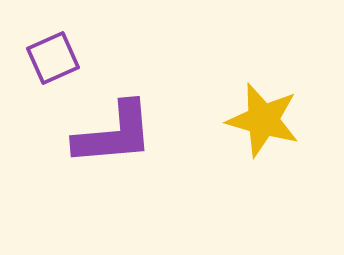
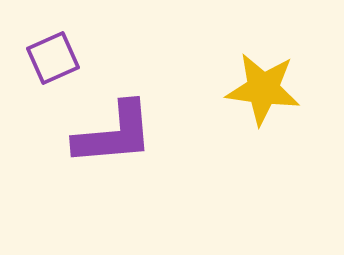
yellow star: moved 31 px up; rotated 8 degrees counterclockwise
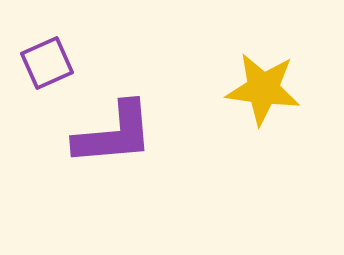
purple square: moved 6 px left, 5 px down
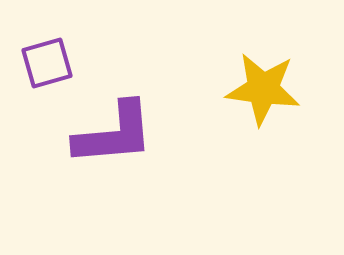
purple square: rotated 8 degrees clockwise
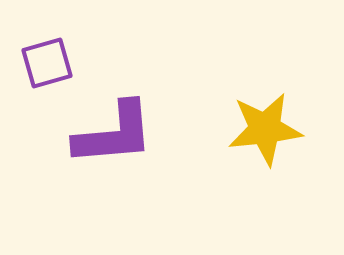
yellow star: moved 2 px right, 40 px down; rotated 14 degrees counterclockwise
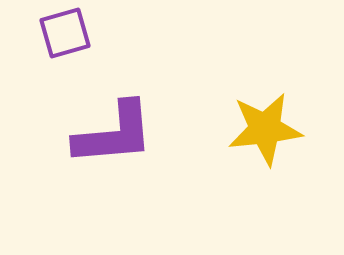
purple square: moved 18 px right, 30 px up
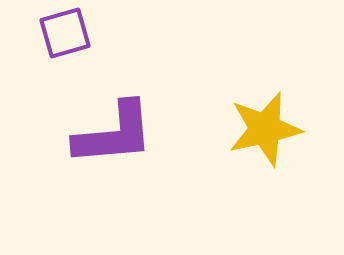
yellow star: rotated 6 degrees counterclockwise
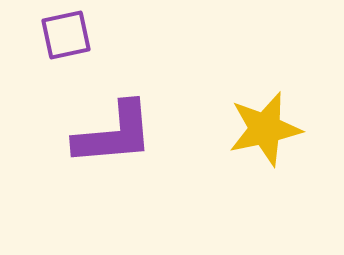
purple square: moved 1 px right, 2 px down; rotated 4 degrees clockwise
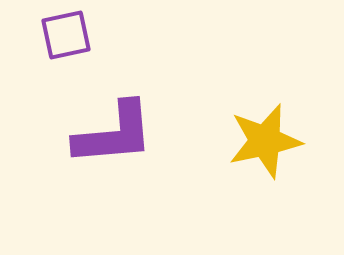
yellow star: moved 12 px down
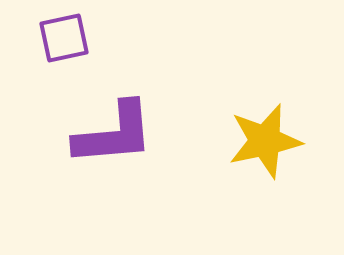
purple square: moved 2 px left, 3 px down
